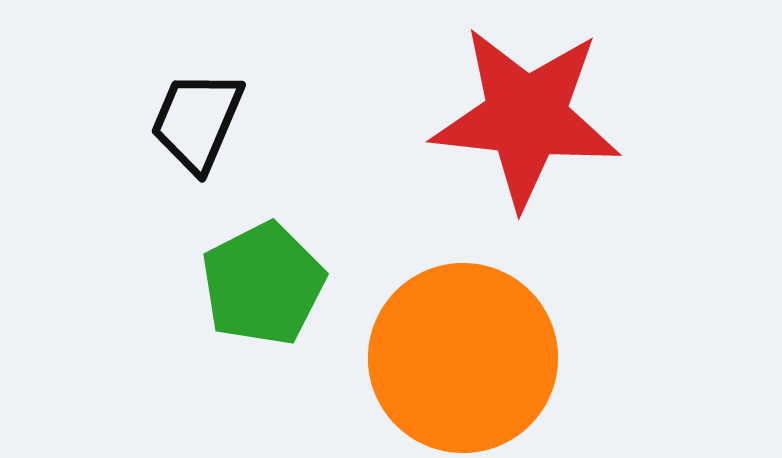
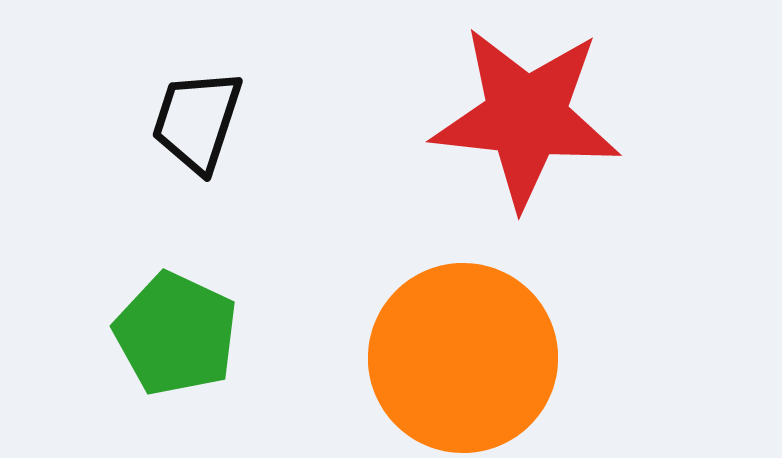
black trapezoid: rotated 5 degrees counterclockwise
green pentagon: moved 87 px left, 50 px down; rotated 20 degrees counterclockwise
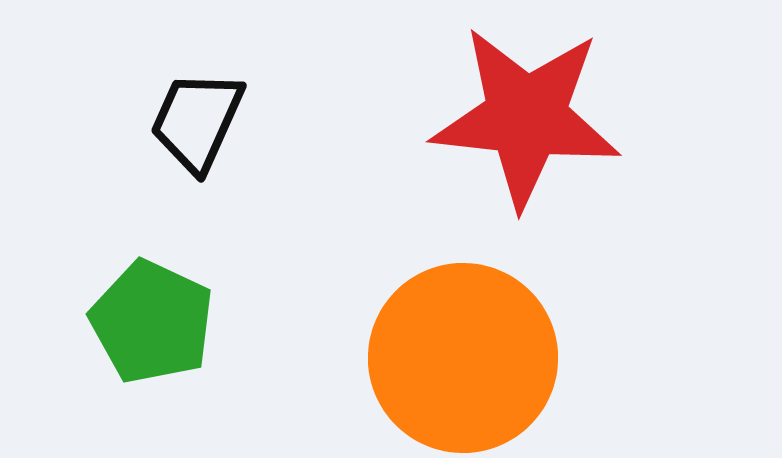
black trapezoid: rotated 6 degrees clockwise
green pentagon: moved 24 px left, 12 px up
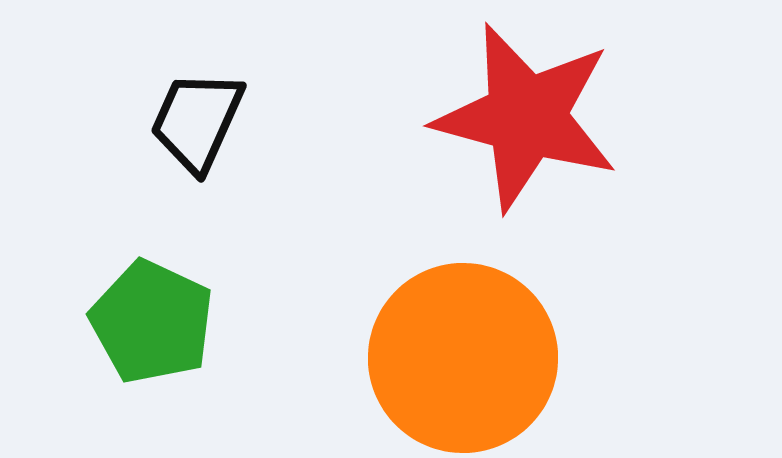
red star: rotated 9 degrees clockwise
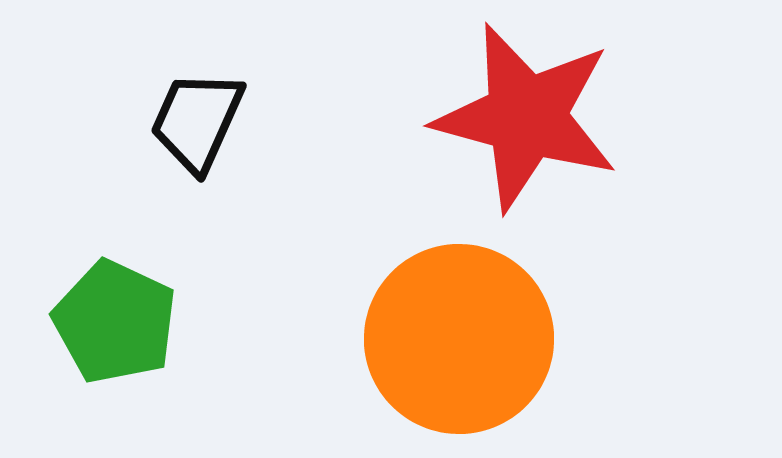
green pentagon: moved 37 px left
orange circle: moved 4 px left, 19 px up
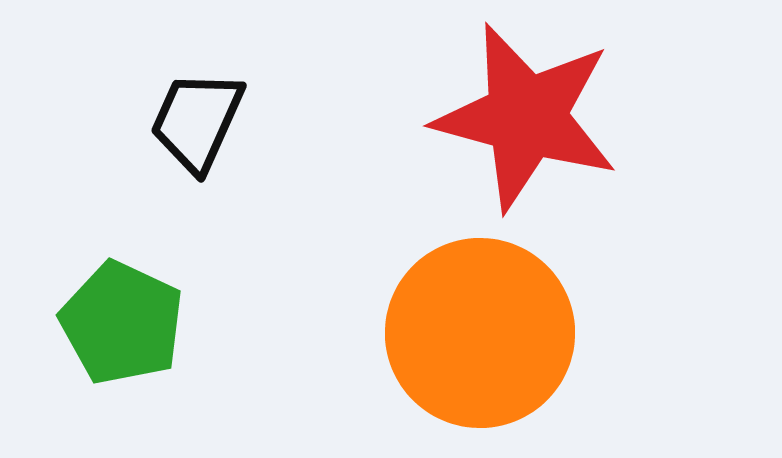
green pentagon: moved 7 px right, 1 px down
orange circle: moved 21 px right, 6 px up
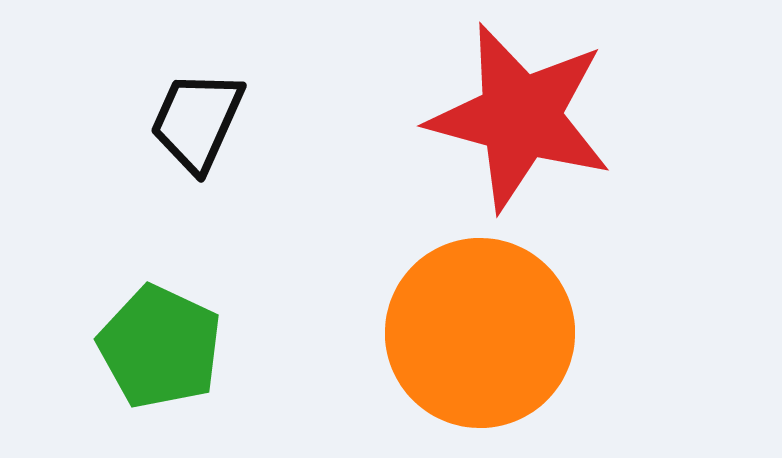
red star: moved 6 px left
green pentagon: moved 38 px right, 24 px down
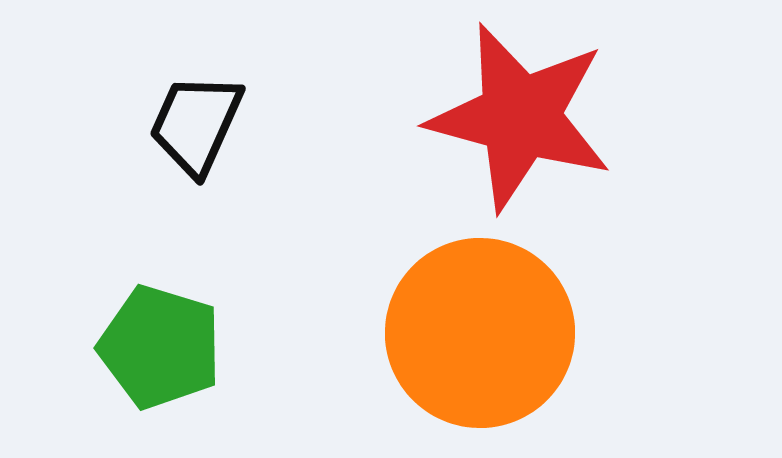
black trapezoid: moved 1 px left, 3 px down
green pentagon: rotated 8 degrees counterclockwise
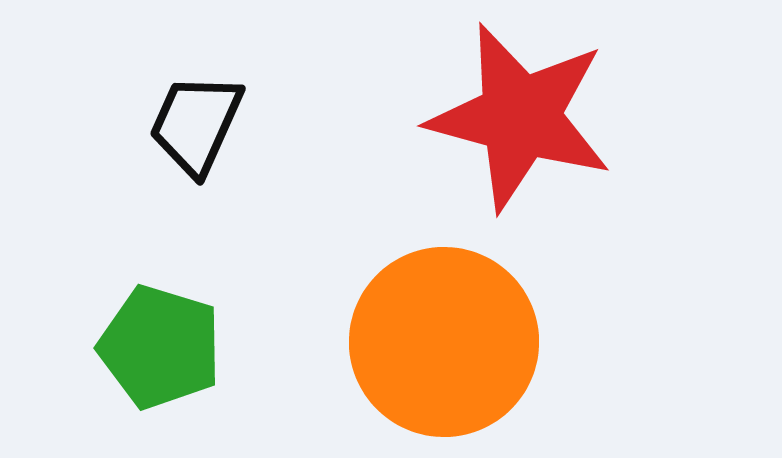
orange circle: moved 36 px left, 9 px down
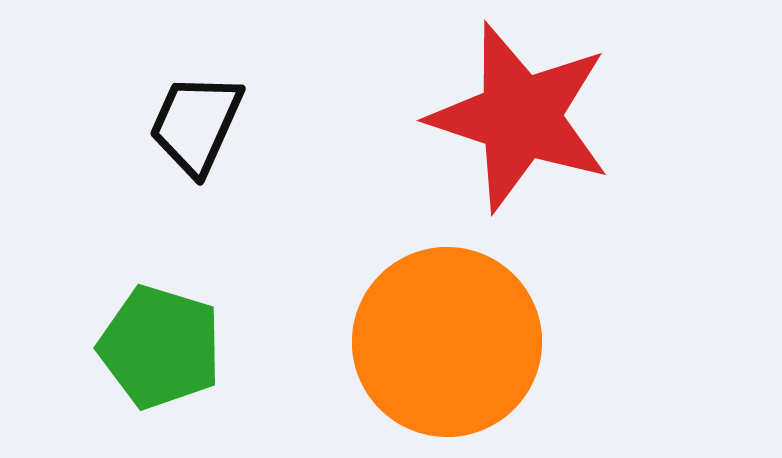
red star: rotated 3 degrees clockwise
orange circle: moved 3 px right
